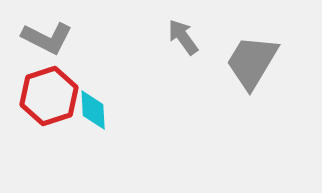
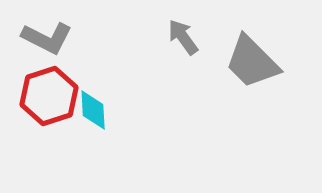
gray trapezoid: rotated 76 degrees counterclockwise
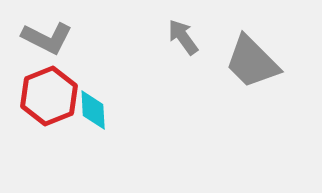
red hexagon: rotated 4 degrees counterclockwise
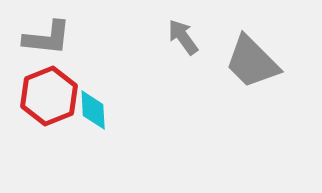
gray L-shape: rotated 21 degrees counterclockwise
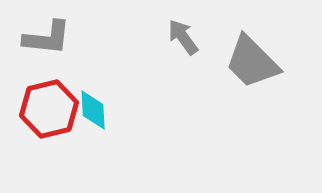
red hexagon: moved 13 px down; rotated 8 degrees clockwise
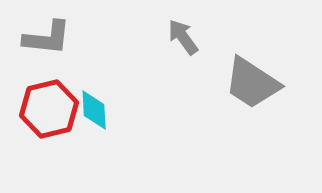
gray trapezoid: moved 21 px down; rotated 12 degrees counterclockwise
cyan diamond: moved 1 px right
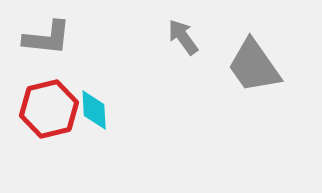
gray trapezoid: moved 2 px right, 17 px up; rotated 22 degrees clockwise
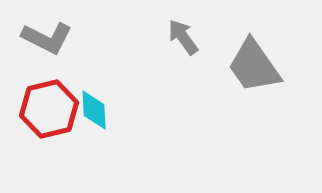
gray L-shape: rotated 21 degrees clockwise
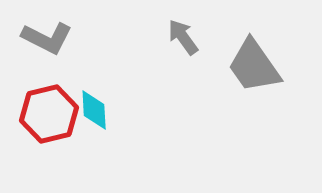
red hexagon: moved 5 px down
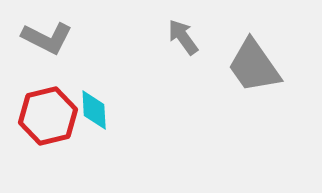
red hexagon: moved 1 px left, 2 px down
